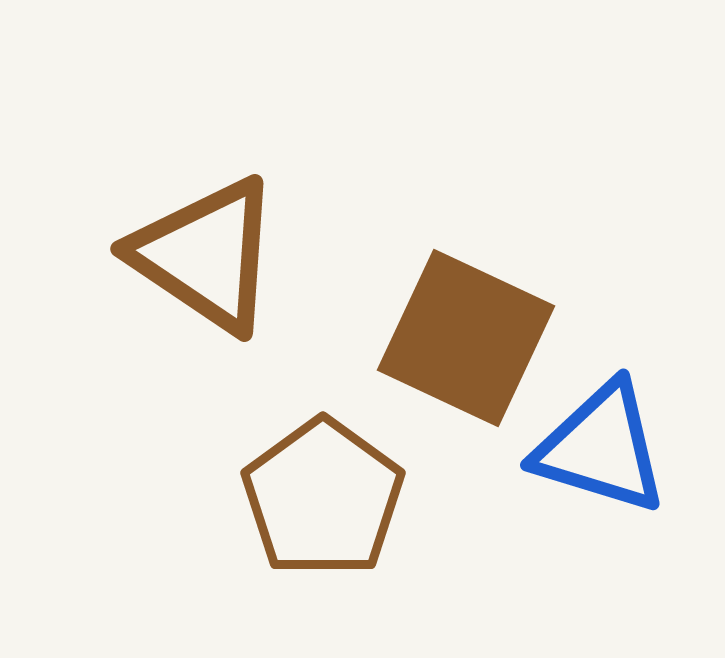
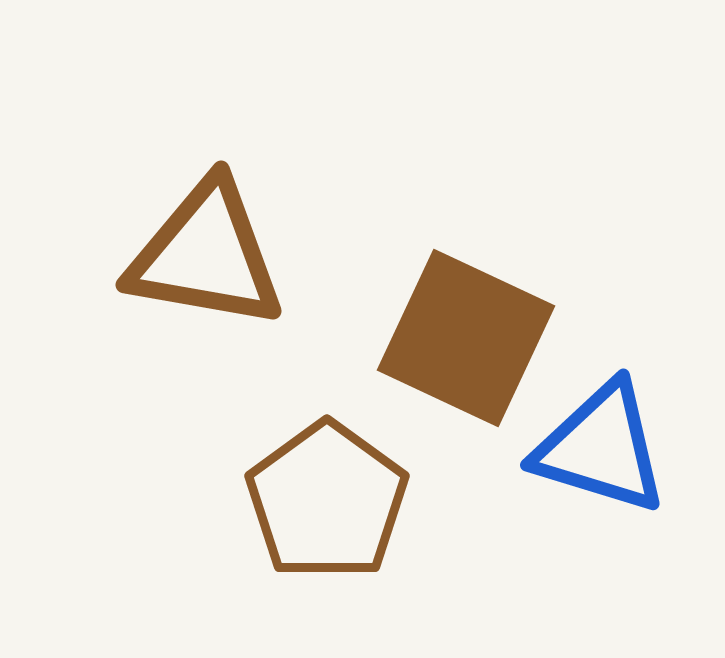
brown triangle: rotated 24 degrees counterclockwise
brown pentagon: moved 4 px right, 3 px down
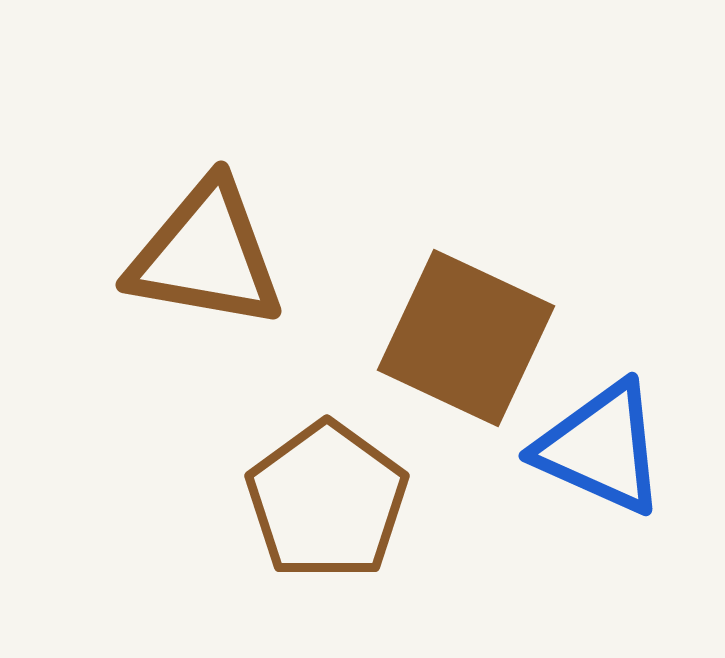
blue triangle: rotated 7 degrees clockwise
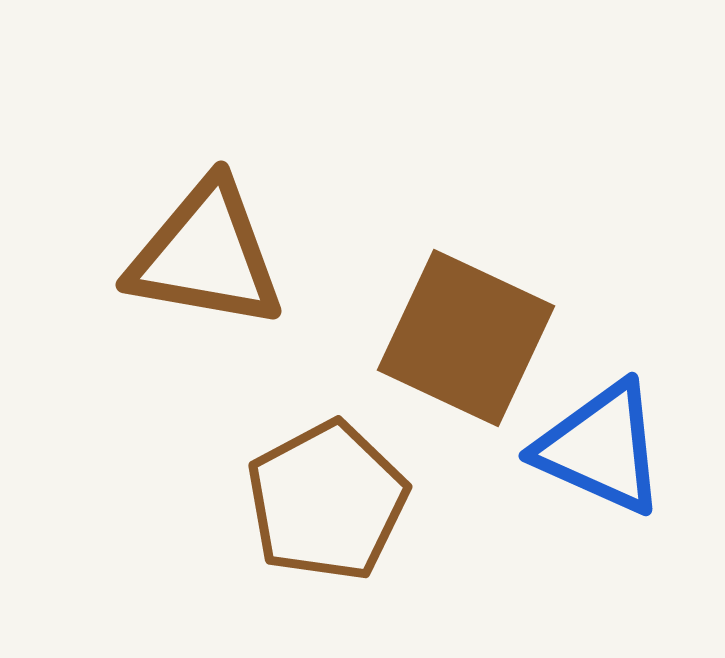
brown pentagon: rotated 8 degrees clockwise
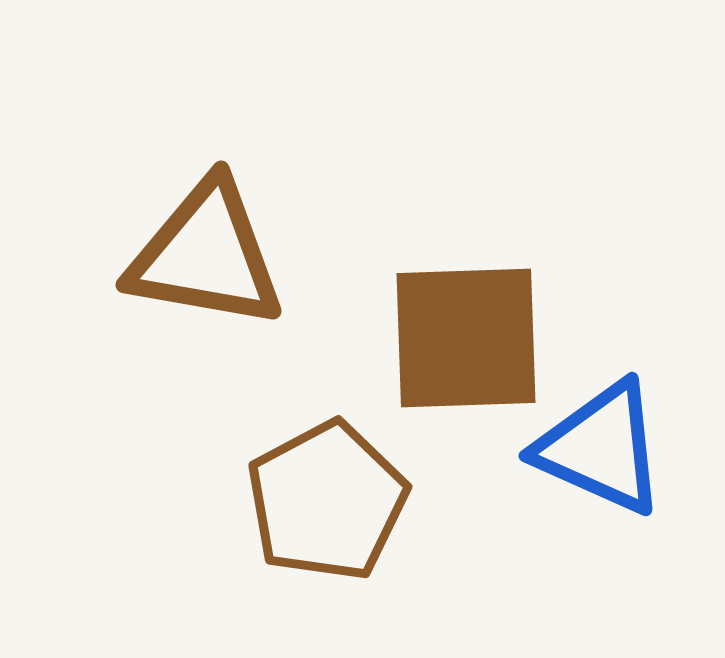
brown square: rotated 27 degrees counterclockwise
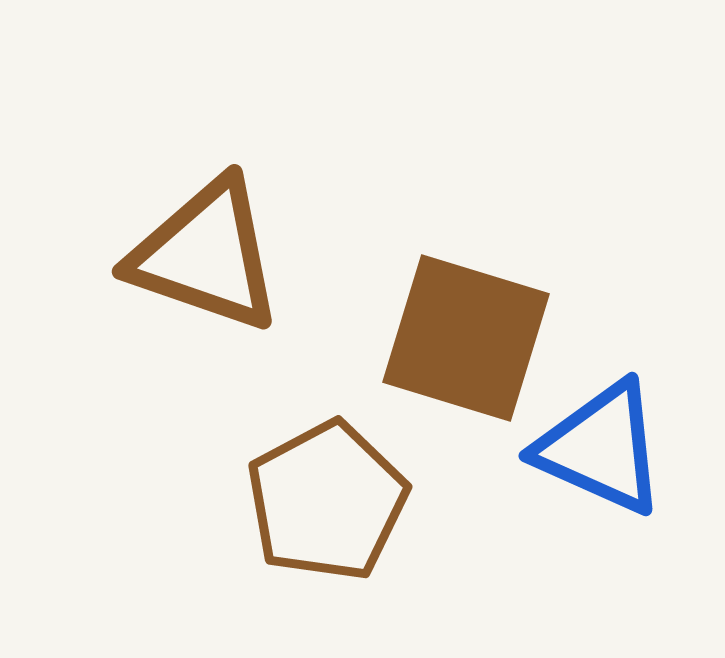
brown triangle: rotated 9 degrees clockwise
brown square: rotated 19 degrees clockwise
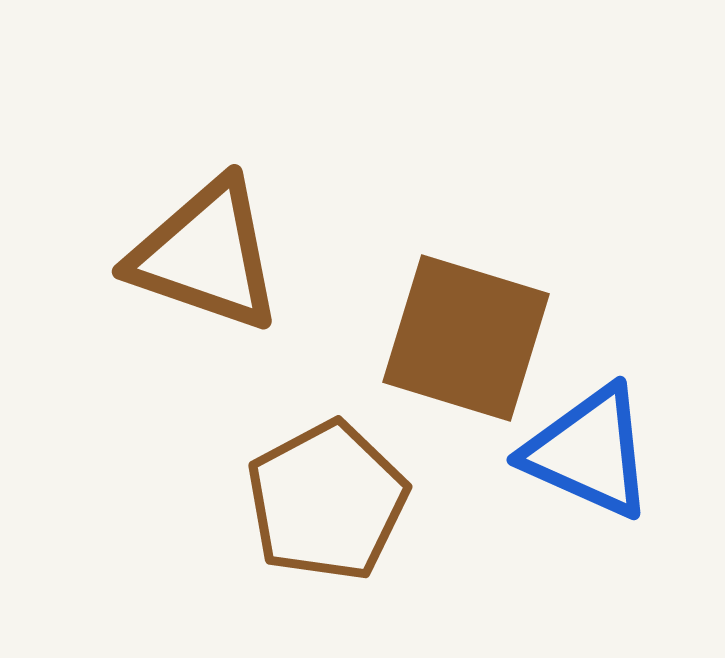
blue triangle: moved 12 px left, 4 px down
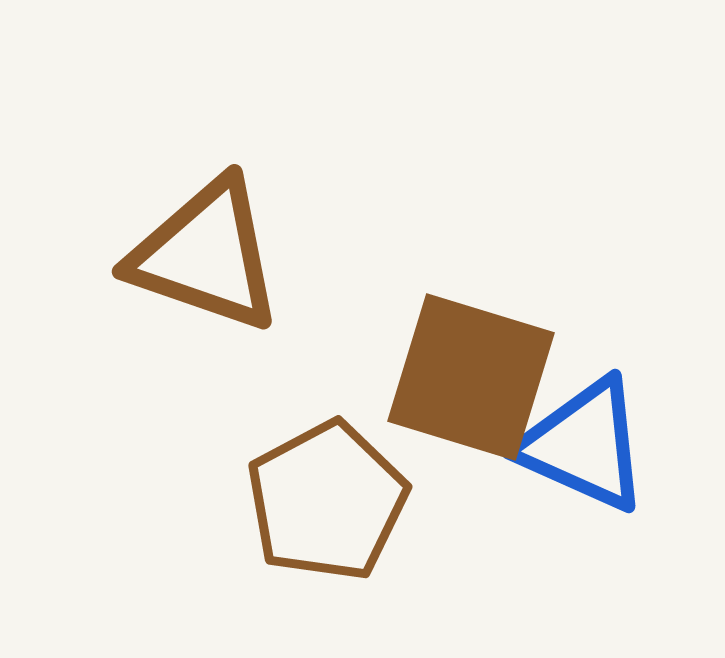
brown square: moved 5 px right, 39 px down
blue triangle: moved 5 px left, 7 px up
